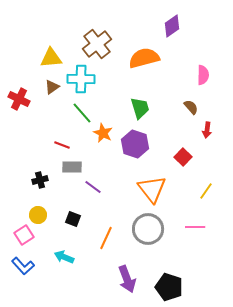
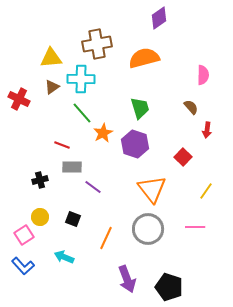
purple diamond: moved 13 px left, 8 px up
brown cross: rotated 28 degrees clockwise
orange star: rotated 18 degrees clockwise
yellow circle: moved 2 px right, 2 px down
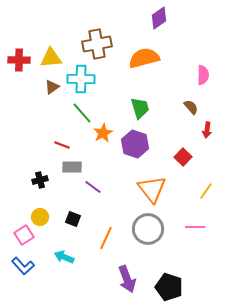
red cross: moved 39 px up; rotated 25 degrees counterclockwise
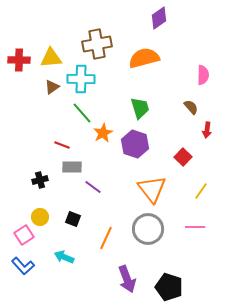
yellow line: moved 5 px left
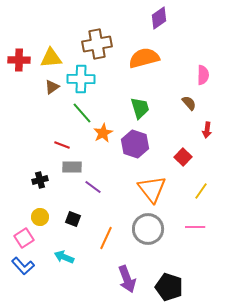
brown semicircle: moved 2 px left, 4 px up
pink square: moved 3 px down
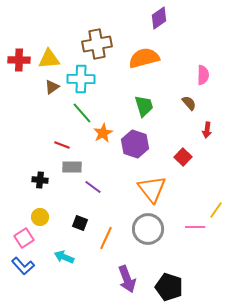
yellow triangle: moved 2 px left, 1 px down
green trapezoid: moved 4 px right, 2 px up
black cross: rotated 21 degrees clockwise
yellow line: moved 15 px right, 19 px down
black square: moved 7 px right, 4 px down
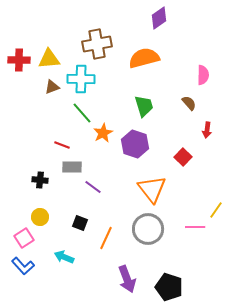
brown triangle: rotated 14 degrees clockwise
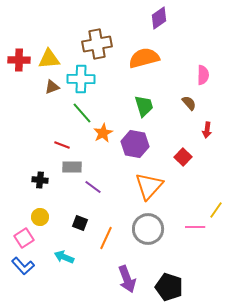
purple hexagon: rotated 8 degrees counterclockwise
orange triangle: moved 3 px left, 3 px up; rotated 20 degrees clockwise
